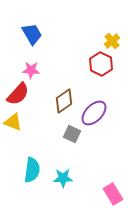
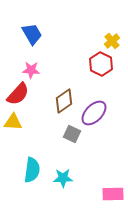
yellow triangle: rotated 18 degrees counterclockwise
pink rectangle: rotated 60 degrees counterclockwise
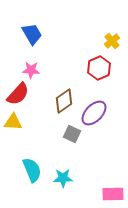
red hexagon: moved 2 px left, 4 px down; rotated 10 degrees clockwise
cyan semicircle: rotated 30 degrees counterclockwise
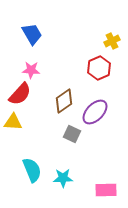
yellow cross: rotated 14 degrees clockwise
red semicircle: moved 2 px right
purple ellipse: moved 1 px right, 1 px up
pink rectangle: moved 7 px left, 4 px up
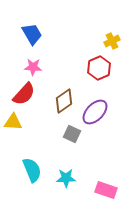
pink star: moved 2 px right, 3 px up
red semicircle: moved 4 px right
cyan star: moved 3 px right
pink rectangle: rotated 20 degrees clockwise
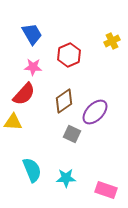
red hexagon: moved 30 px left, 13 px up
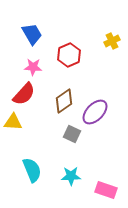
cyan star: moved 5 px right, 2 px up
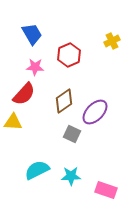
pink star: moved 2 px right
cyan semicircle: moved 5 px right; rotated 95 degrees counterclockwise
